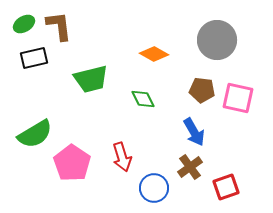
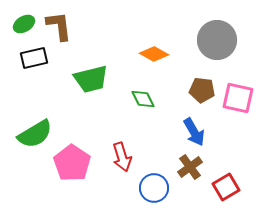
red square: rotated 12 degrees counterclockwise
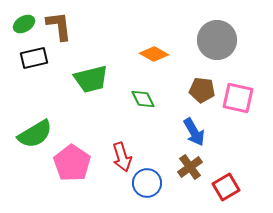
blue circle: moved 7 px left, 5 px up
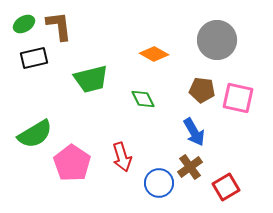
blue circle: moved 12 px right
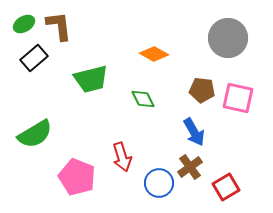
gray circle: moved 11 px right, 2 px up
black rectangle: rotated 28 degrees counterclockwise
pink pentagon: moved 5 px right, 14 px down; rotated 12 degrees counterclockwise
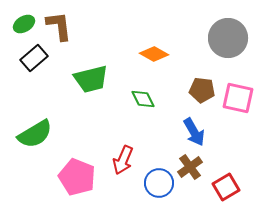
red arrow: moved 1 px right, 3 px down; rotated 40 degrees clockwise
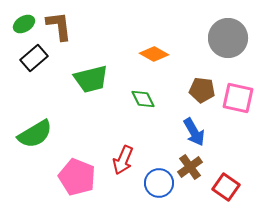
red square: rotated 24 degrees counterclockwise
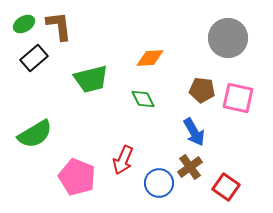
orange diamond: moved 4 px left, 4 px down; rotated 32 degrees counterclockwise
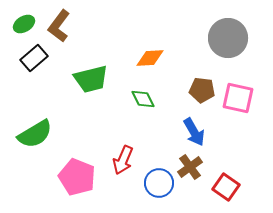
brown L-shape: rotated 136 degrees counterclockwise
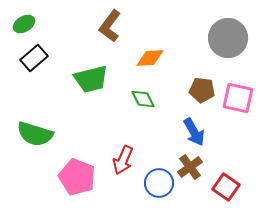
brown L-shape: moved 51 px right
green semicircle: rotated 48 degrees clockwise
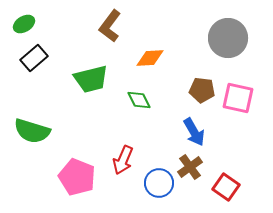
green diamond: moved 4 px left, 1 px down
green semicircle: moved 3 px left, 3 px up
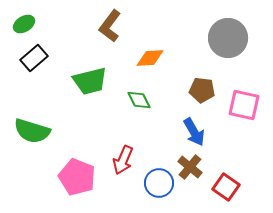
green trapezoid: moved 1 px left, 2 px down
pink square: moved 6 px right, 7 px down
brown cross: rotated 15 degrees counterclockwise
